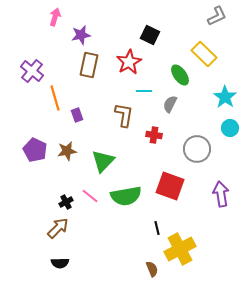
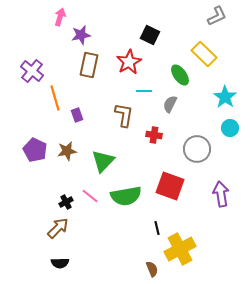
pink arrow: moved 5 px right
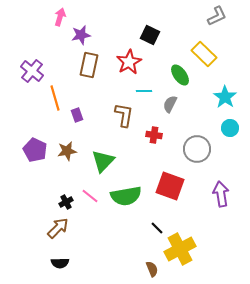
black line: rotated 32 degrees counterclockwise
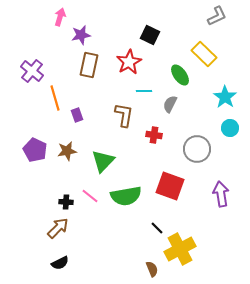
black cross: rotated 32 degrees clockwise
black semicircle: rotated 24 degrees counterclockwise
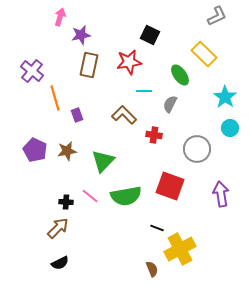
red star: rotated 20 degrees clockwise
brown L-shape: rotated 55 degrees counterclockwise
black line: rotated 24 degrees counterclockwise
